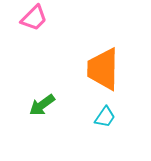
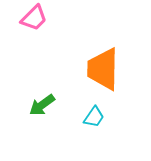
cyan trapezoid: moved 11 px left
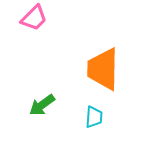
cyan trapezoid: rotated 30 degrees counterclockwise
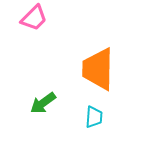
orange trapezoid: moved 5 px left
green arrow: moved 1 px right, 2 px up
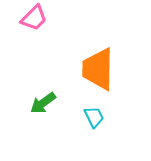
cyan trapezoid: rotated 30 degrees counterclockwise
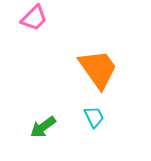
orange trapezoid: rotated 144 degrees clockwise
green arrow: moved 24 px down
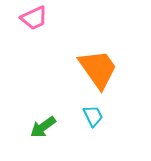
pink trapezoid: rotated 20 degrees clockwise
cyan trapezoid: moved 1 px left, 1 px up
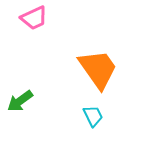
green arrow: moved 23 px left, 26 px up
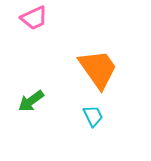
green arrow: moved 11 px right
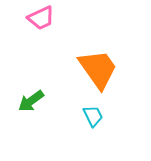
pink trapezoid: moved 7 px right
